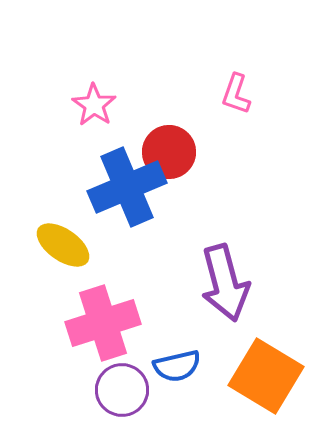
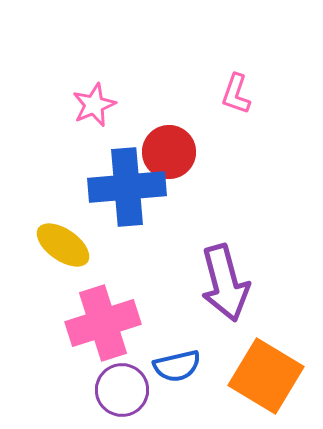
pink star: rotated 15 degrees clockwise
blue cross: rotated 18 degrees clockwise
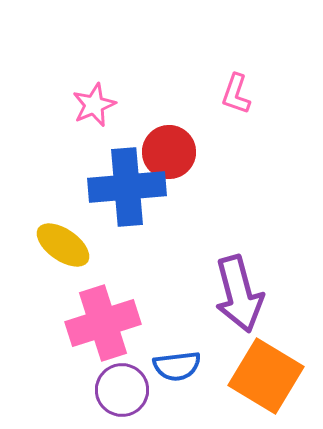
purple arrow: moved 14 px right, 11 px down
blue semicircle: rotated 6 degrees clockwise
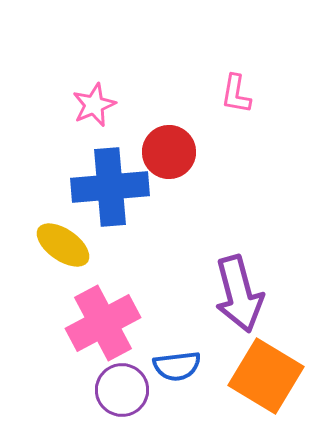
pink L-shape: rotated 9 degrees counterclockwise
blue cross: moved 17 px left
pink cross: rotated 10 degrees counterclockwise
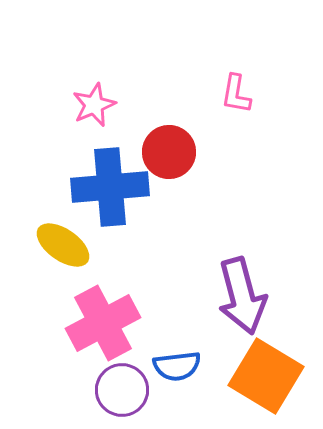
purple arrow: moved 3 px right, 2 px down
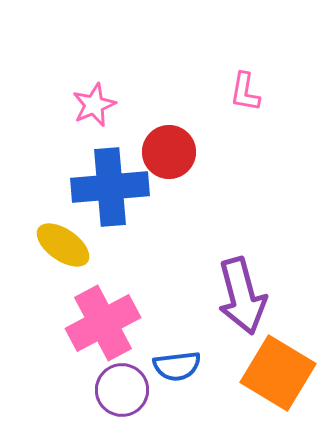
pink L-shape: moved 9 px right, 2 px up
orange square: moved 12 px right, 3 px up
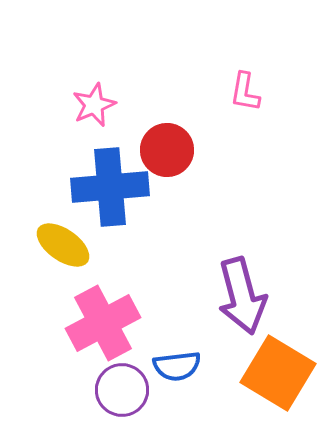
red circle: moved 2 px left, 2 px up
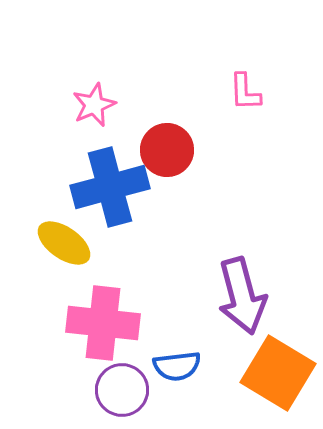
pink L-shape: rotated 12 degrees counterclockwise
blue cross: rotated 10 degrees counterclockwise
yellow ellipse: moved 1 px right, 2 px up
pink cross: rotated 34 degrees clockwise
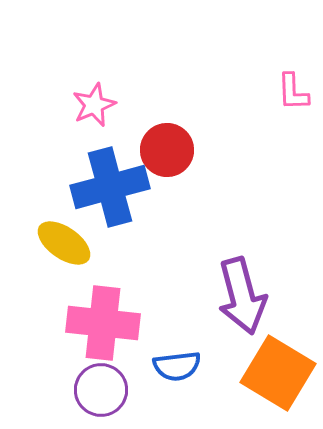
pink L-shape: moved 48 px right
purple circle: moved 21 px left
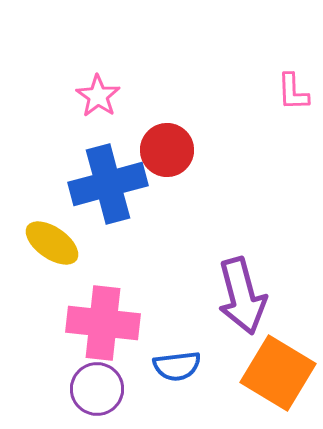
pink star: moved 4 px right, 9 px up; rotated 15 degrees counterclockwise
blue cross: moved 2 px left, 3 px up
yellow ellipse: moved 12 px left
purple circle: moved 4 px left, 1 px up
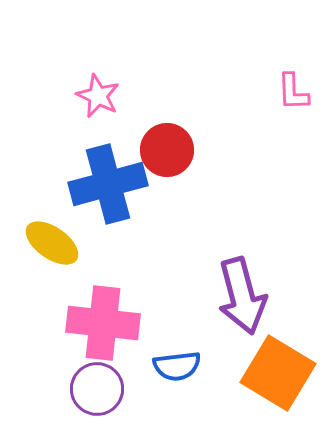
pink star: rotated 9 degrees counterclockwise
